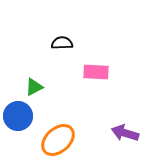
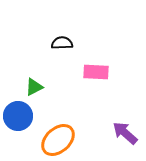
purple arrow: rotated 24 degrees clockwise
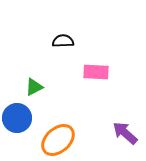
black semicircle: moved 1 px right, 2 px up
blue circle: moved 1 px left, 2 px down
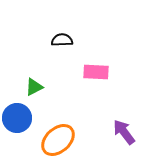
black semicircle: moved 1 px left, 1 px up
purple arrow: moved 1 px left, 1 px up; rotated 12 degrees clockwise
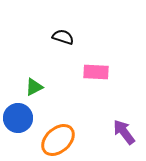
black semicircle: moved 1 px right, 3 px up; rotated 20 degrees clockwise
blue circle: moved 1 px right
